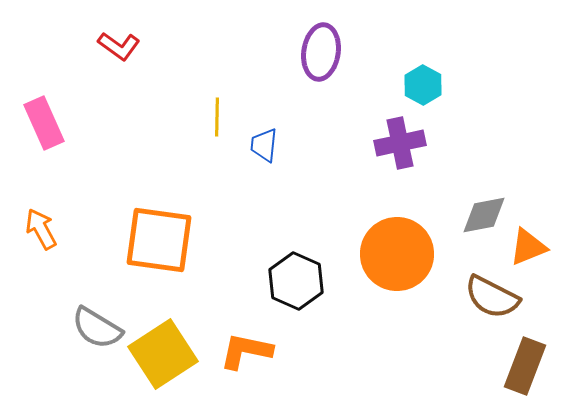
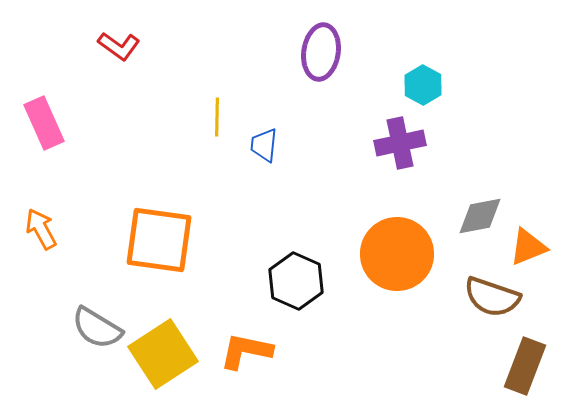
gray diamond: moved 4 px left, 1 px down
brown semicircle: rotated 8 degrees counterclockwise
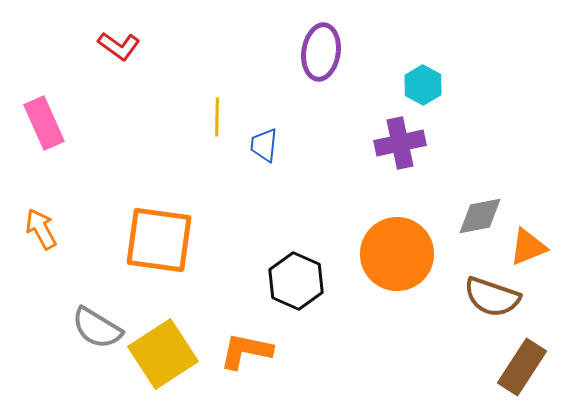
brown rectangle: moved 3 px left, 1 px down; rotated 12 degrees clockwise
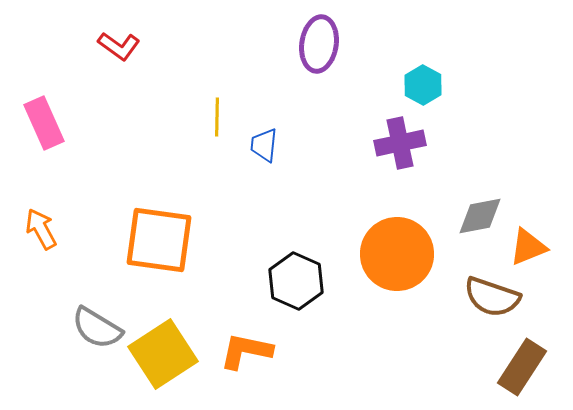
purple ellipse: moved 2 px left, 8 px up
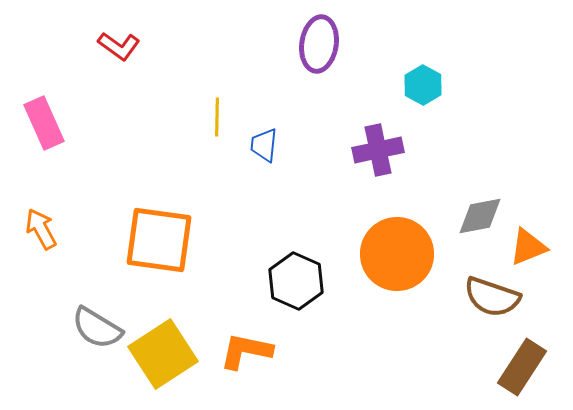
purple cross: moved 22 px left, 7 px down
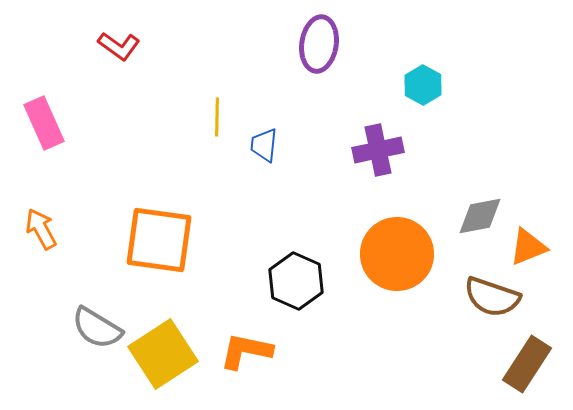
brown rectangle: moved 5 px right, 3 px up
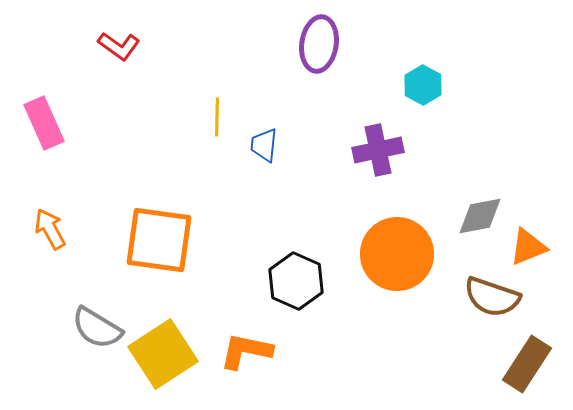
orange arrow: moved 9 px right
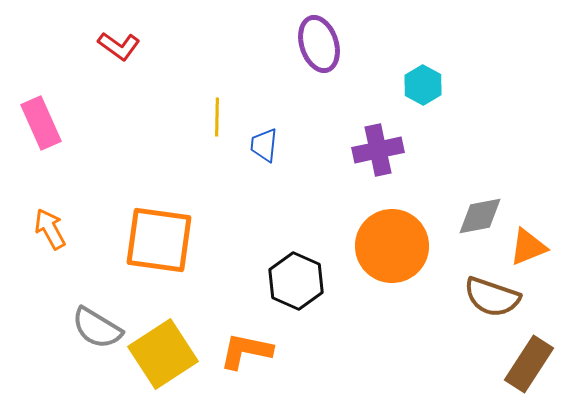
purple ellipse: rotated 26 degrees counterclockwise
pink rectangle: moved 3 px left
orange circle: moved 5 px left, 8 px up
brown rectangle: moved 2 px right
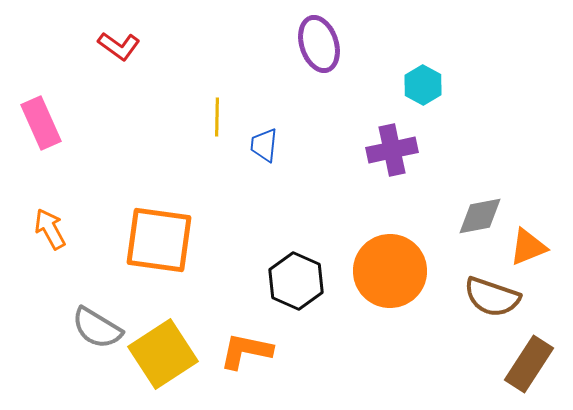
purple cross: moved 14 px right
orange circle: moved 2 px left, 25 px down
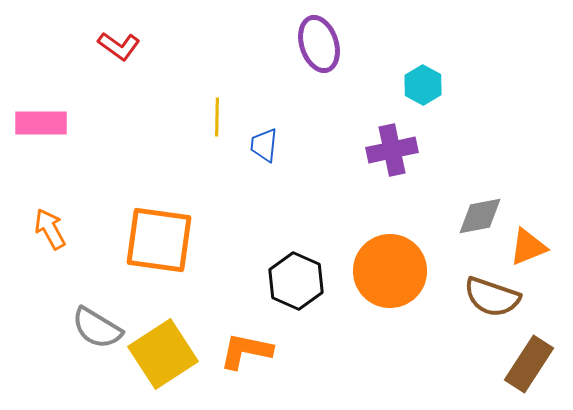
pink rectangle: rotated 66 degrees counterclockwise
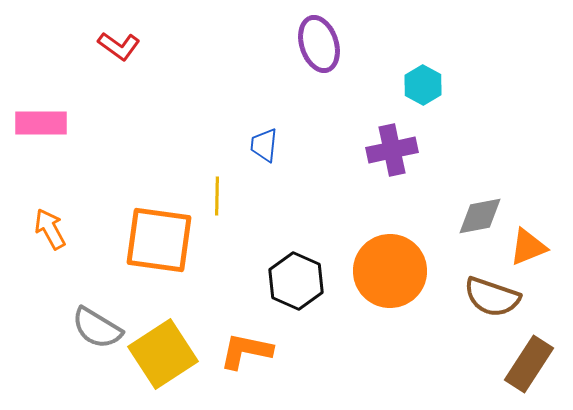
yellow line: moved 79 px down
